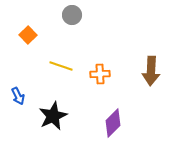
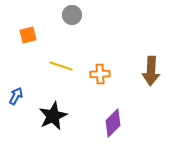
orange square: rotated 30 degrees clockwise
blue arrow: moved 2 px left; rotated 126 degrees counterclockwise
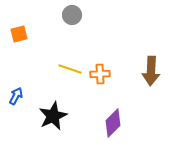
orange square: moved 9 px left, 1 px up
yellow line: moved 9 px right, 3 px down
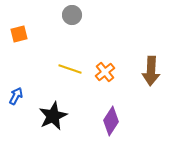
orange cross: moved 5 px right, 2 px up; rotated 36 degrees counterclockwise
purple diamond: moved 2 px left, 2 px up; rotated 12 degrees counterclockwise
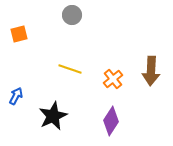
orange cross: moved 8 px right, 7 px down
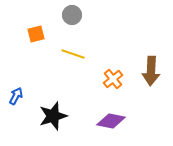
orange square: moved 17 px right
yellow line: moved 3 px right, 15 px up
black star: rotated 8 degrees clockwise
purple diamond: rotated 68 degrees clockwise
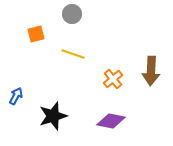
gray circle: moved 1 px up
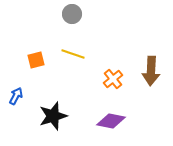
orange square: moved 26 px down
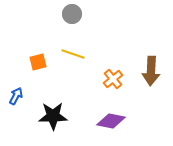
orange square: moved 2 px right, 2 px down
black star: rotated 16 degrees clockwise
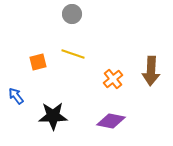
blue arrow: rotated 66 degrees counterclockwise
